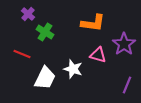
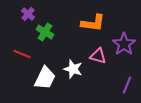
pink triangle: moved 1 px down
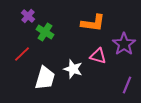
purple cross: moved 2 px down
red line: rotated 66 degrees counterclockwise
white trapezoid: rotated 10 degrees counterclockwise
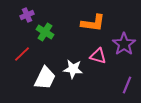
purple cross: moved 1 px left, 1 px up; rotated 24 degrees clockwise
white star: rotated 12 degrees counterclockwise
white trapezoid: rotated 10 degrees clockwise
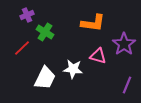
red line: moved 6 px up
